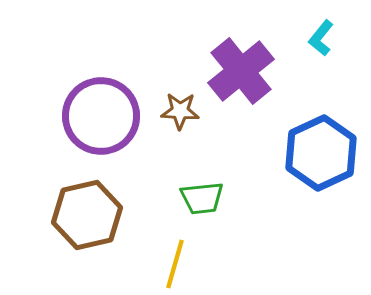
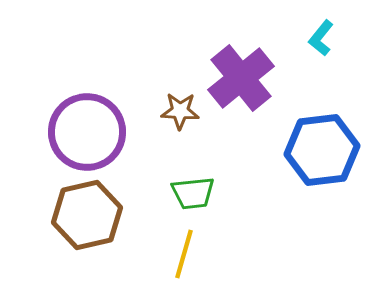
purple cross: moved 7 px down
purple circle: moved 14 px left, 16 px down
blue hexagon: moved 1 px right, 3 px up; rotated 18 degrees clockwise
green trapezoid: moved 9 px left, 5 px up
yellow line: moved 9 px right, 10 px up
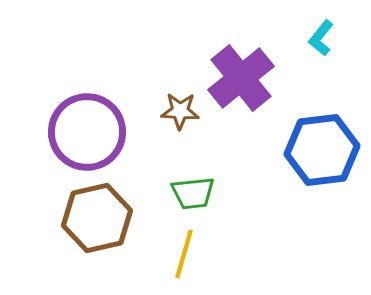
brown hexagon: moved 10 px right, 3 px down
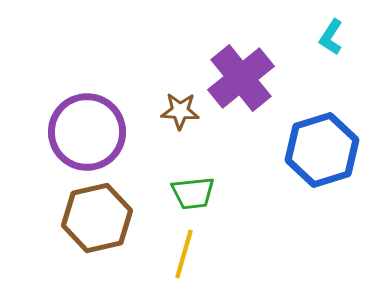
cyan L-shape: moved 10 px right, 1 px up; rotated 6 degrees counterclockwise
blue hexagon: rotated 10 degrees counterclockwise
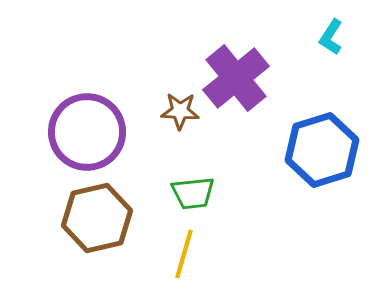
purple cross: moved 5 px left
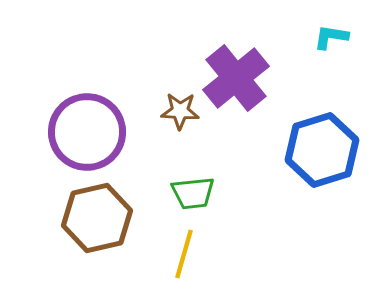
cyan L-shape: rotated 66 degrees clockwise
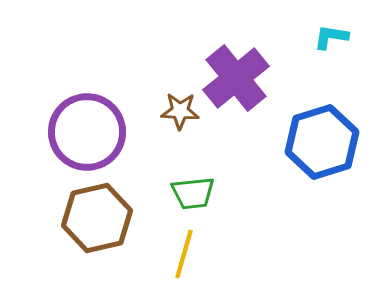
blue hexagon: moved 8 px up
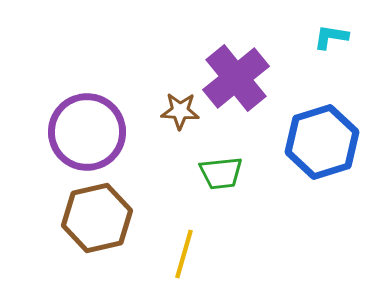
green trapezoid: moved 28 px right, 20 px up
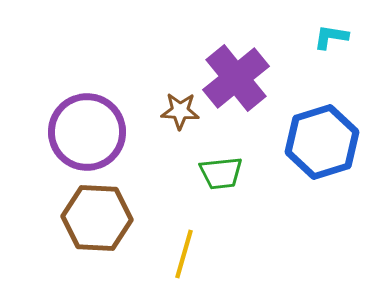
brown hexagon: rotated 16 degrees clockwise
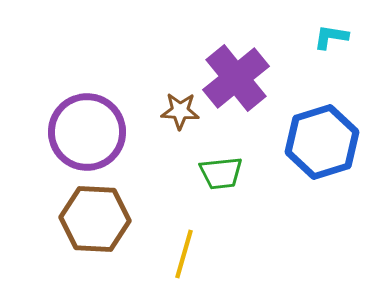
brown hexagon: moved 2 px left, 1 px down
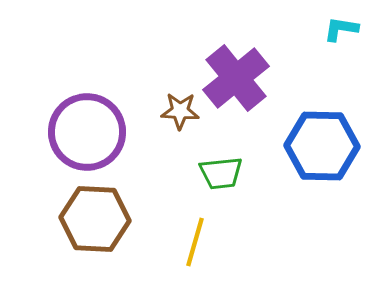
cyan L-shape: moved 10 px right, 8 px up
blue hexagon: moved 4 px down; rotated 18 degrees clockwise
yellow line: moved 11 px right, 12 px up
